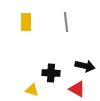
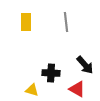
black arrow: moved 1 px up; rotated 36 degrees clockwise
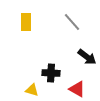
gray line: moved 6 px right; rotated 36 degrees counterclockwise
black arrow: moved 2 px right, 8 px up; rotated 12 degrees counterclockwise
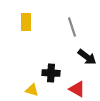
gray line: moved 5 px down; rotated 24 degrees clockwise
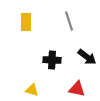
gray line: moved 3 px left, 6 px up
black cross: moved 1 px right, 13 px up
red triangle: rotated 18 degrees counterclockwise
